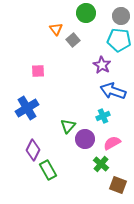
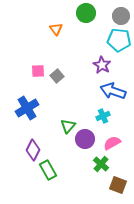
gray square: moved 16 px left, 36 px down
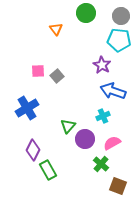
brown square: moved 1 px down
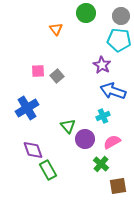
green triangle: rotated 21 degrees counterclockwise
pink semicircle: moved 1 px up
purple diamond: rotated 45 degrees counterclockwise
brown square: rotated 30 degrees counterclockwise
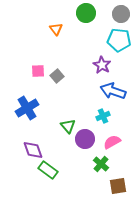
gray circle: moved 2 px up
green rectangle: rotated 24 degrees counterclockwise
